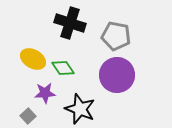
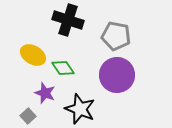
black cross: moved 2 px left, 3 px up
yellow ellipse: moved 4 px up
purple star: rotated 25 degrees clockwise
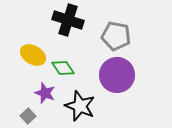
black star: moved 3 px up
